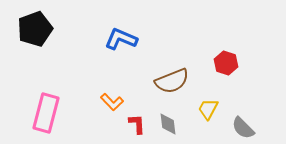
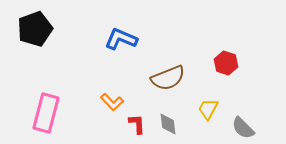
brown semicircle: moved 4 px left, 3 px up
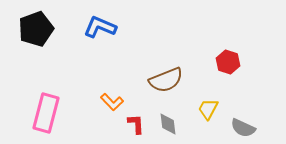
black pentagon: moved 1 px right
blue L-shape: moved 21 px left, 12 px up
red hexagon: moved 2 px right, 1 px up
brown semicircle: moved 2 px left, 2 px down
red L-shape: moved 1 px left
gray semicircle: rotated 20 degrees counterclockwise
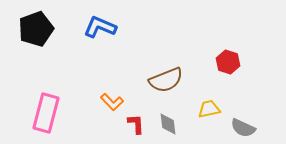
yellow trapezoid: moved 1 px right; rotated 50 degrees clockwise
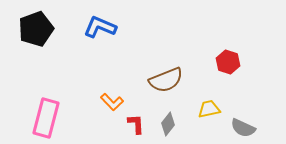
pink rectangle: moved 5 px down
gray diamond: rotated 45 degrees clockwise
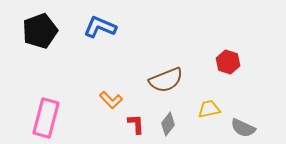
black pentagon: moved 4 px right, 2 px down
orange L-shape: moved 1 px left, 2 px up
